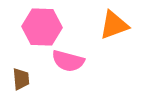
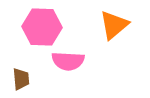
orange triangle: rotated 20 degrees counterclockwise
pink semicircle: rotated 12 degrees counterclockwise
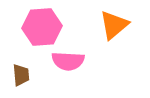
pink hexagon: rotated 6 degrees counterclockwise
brown trapezoid: moved 4 px up
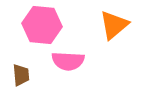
pink hexagon: moved 2 px up; rotated 9 degrees clockwise
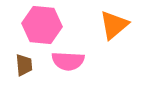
brown trapezoid: moved 3 px right, 10 px up
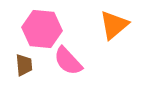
pink hexagon: moved 4 px down
pink semicircle: rotated 44 degrees clockwise
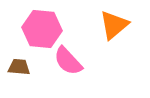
brown trapezoid: moved 5 px left, 2 px down; rotated 80 degrees counterclockwise
